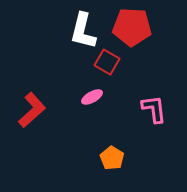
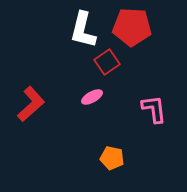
white L-shape: moved 1 px up
red square: rotated 25 degrees clockwise
red L-shape: moved 1 px left, 6 px up
orange pentagon: rotated 20 degrees counterclockwise
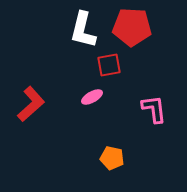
red square: moved 2 px right, 3 px down; rotated 25 degrees clockwise
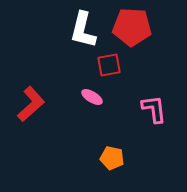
pink ellipse: rotated 60 degrees clockwise
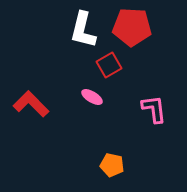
red square: rotated 20 degrees counterclockwise
red L-shape: rotated 93 degrees counterclockwise
orange pentagon: moved 7 px down
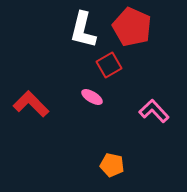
red pentagon: rotated 21 degrees clockwise
pink L-shape: moved 2 px down; rotated 36 degrees counterclockwise
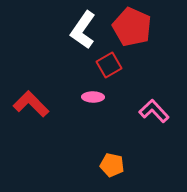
white L-shape: rotated 21 degrees clockwise
pink ellipse: moved 1 px right; rotated 30 degrees counterclockwise
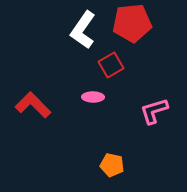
red pentagon: moved 4 px up; rotated 30 degrees counterclockwise
red square: moved 2 px right
red L-shape: moved 2 px right, 1 px down
pink L-shape: rotated 64 degrees counterclockwise
